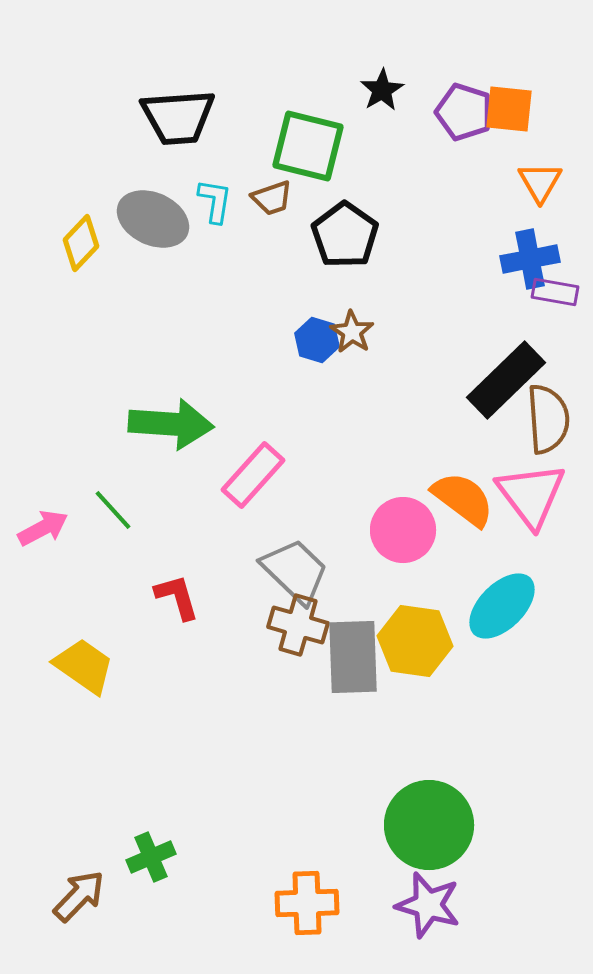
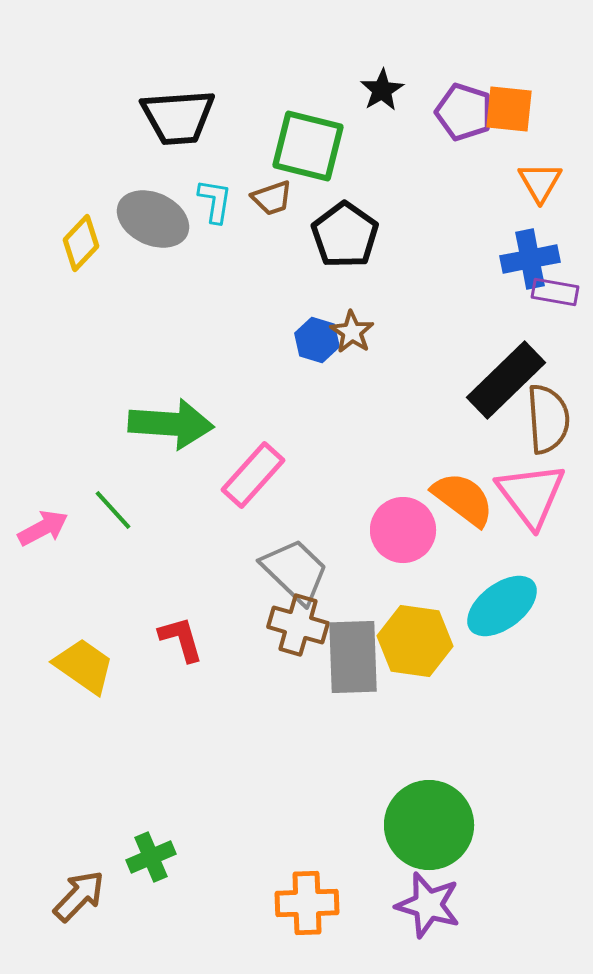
red L-shape: moved 4 px right, 42 px down
cyan ellipse: rotated 8 degrees clockwise
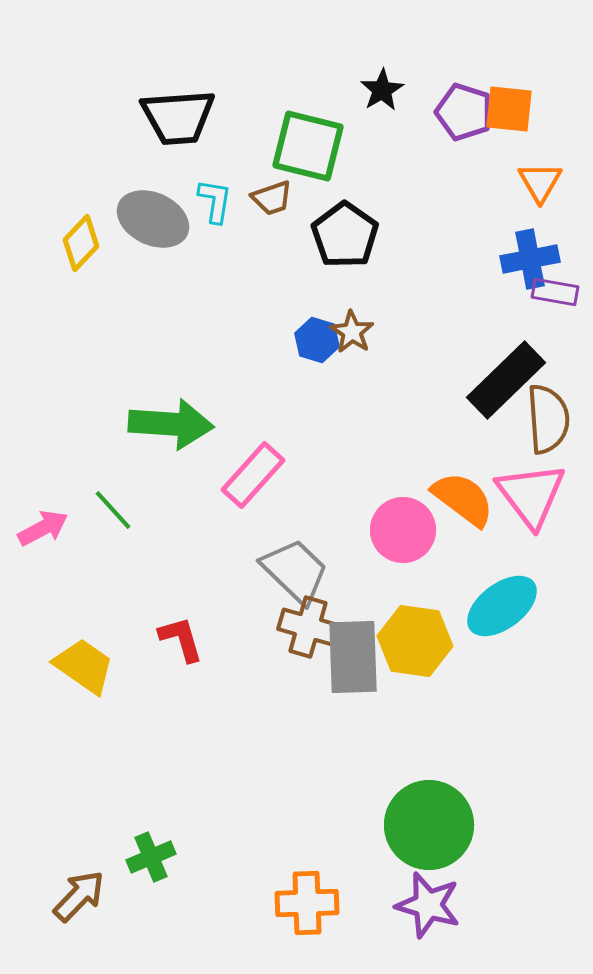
brown cross: moved 10 px right, 2 px down
